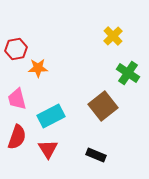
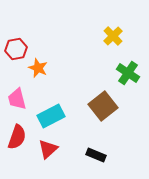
orange star: rotated 24 degrees clockwise
red triangle: rotated 20 degrees clockwise
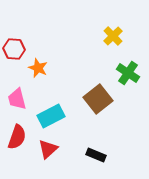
red hexagon: moved 2 px left; rotated 15 degrees clockwise
brown square: moved 5 px left, 7 px up
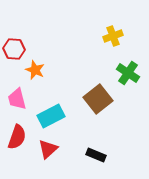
yellow cross: rotated 24 degrees clockwise
orange star: moved 3 px left, 2 px down
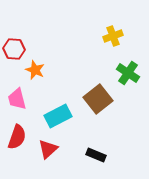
cyan rectangle: moved 7 px right
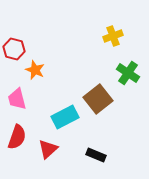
red hexagon: rotated 10 degrees clockwise
cyan rectangle: moved 7 px right, 1 px down
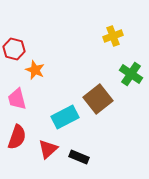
green cross: moved 3 px right, 1 px down
black rectangle: moved 17 px left, 2 px down
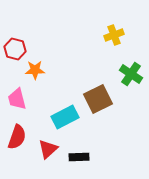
yellow cross: moved 1 px right, 1 px up
red hexagon: moved 1 px right
orange star: rotated 24 degrees counterclockwise
brown square: rotated 12 degrees clockwise
black rectangle: rotated 24 degrees counterclockwise
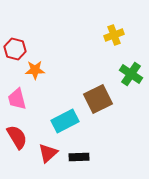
cyan rectangle: moved 4 px down
red semicircle: rotated 50 degrees counterclockwise
red triangle: moved 4 px down
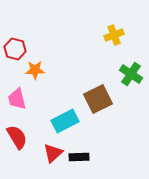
red triangle: moved 5 px right
